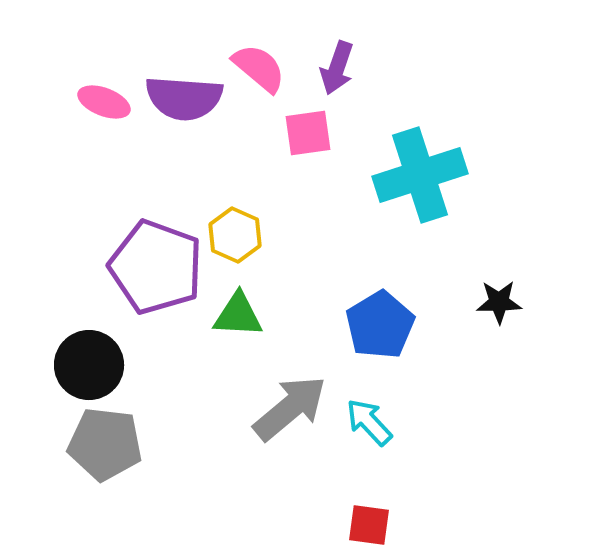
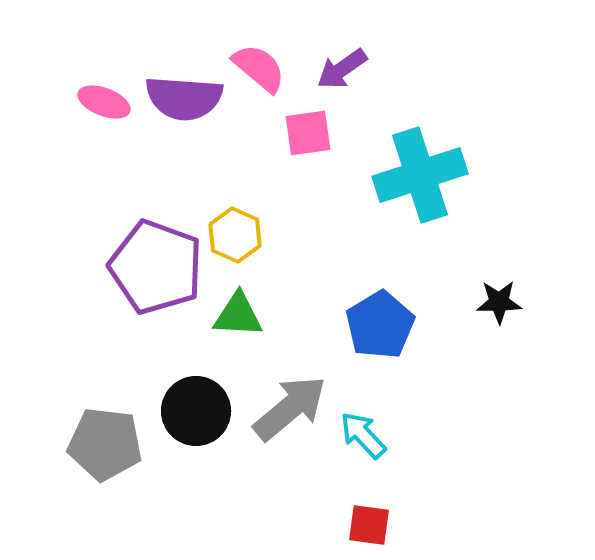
purple arrow: moved 5 px right, 1 px down; rotated 36 degrees clockwise
black circle: moved 107 px right, 46 px down
cyan arrow: moved 6 px left, 13 px down
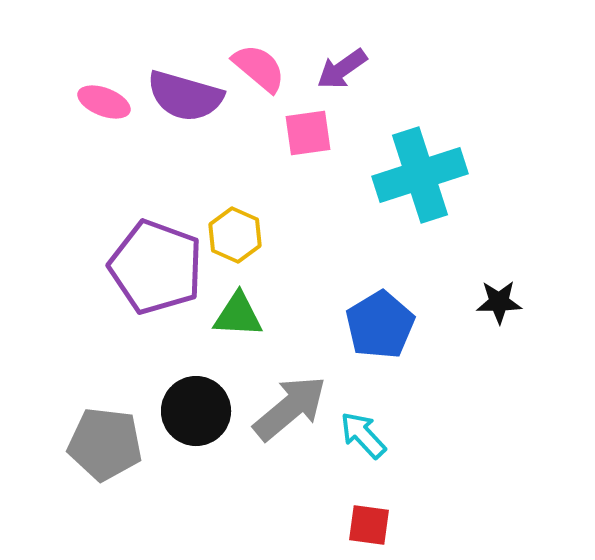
purple semicircle: moved 1 px right, 2 px up; rotated 12 degrees clockwise
